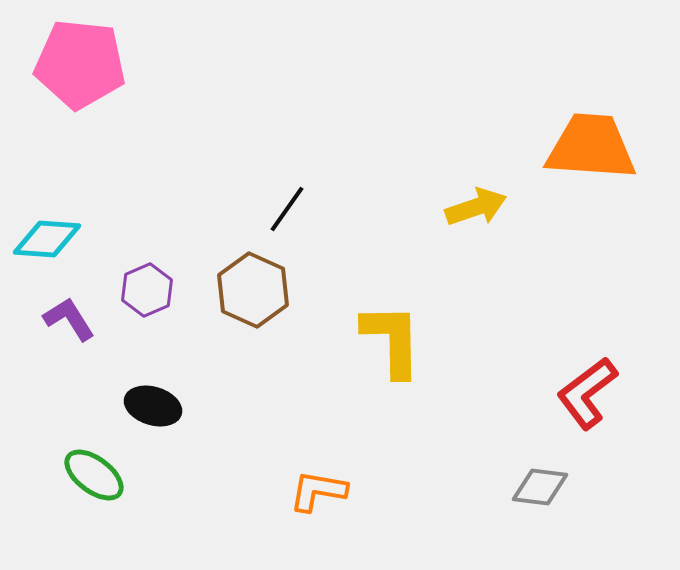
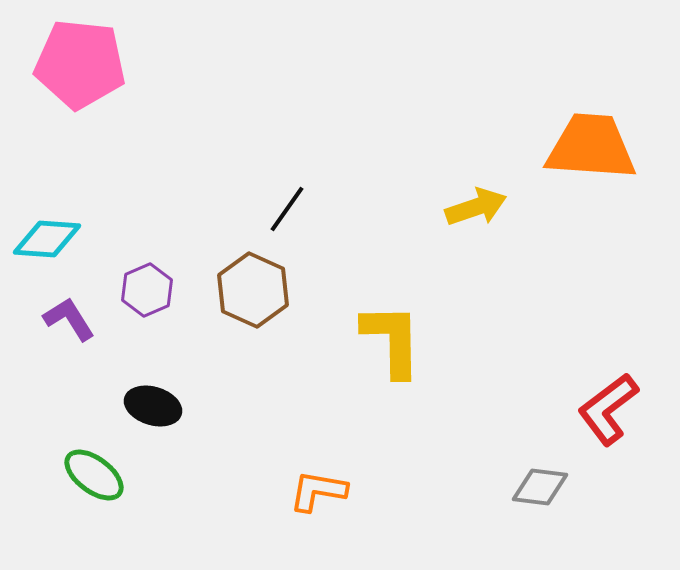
red L-shape: moved 21 px right, 16 px down
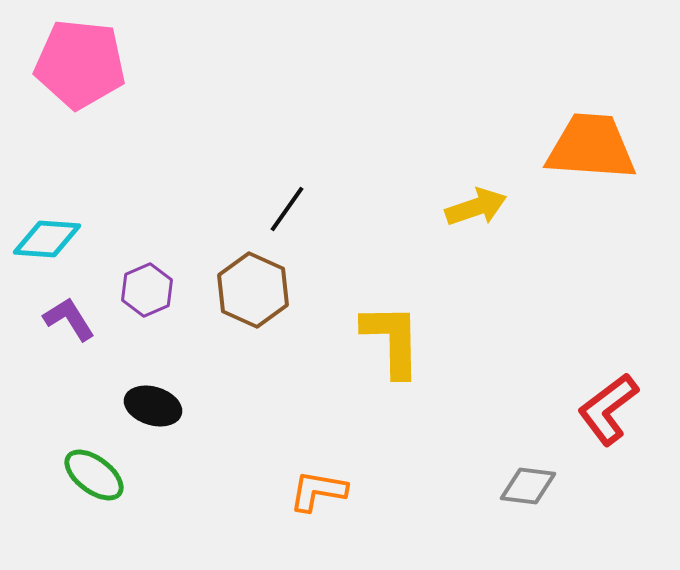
gray diamond: moved 12 px left, 1 px up
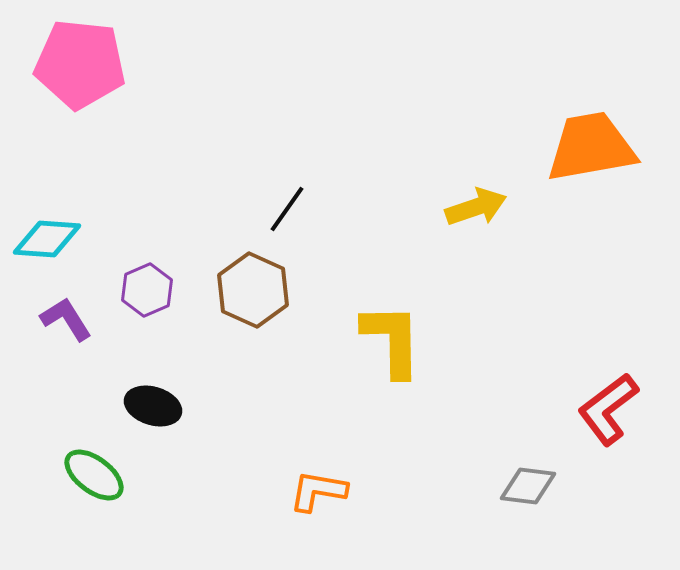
orange trapezoid: rotated 14 degrees counterclockwise
purple L-shape: moved 3 px left
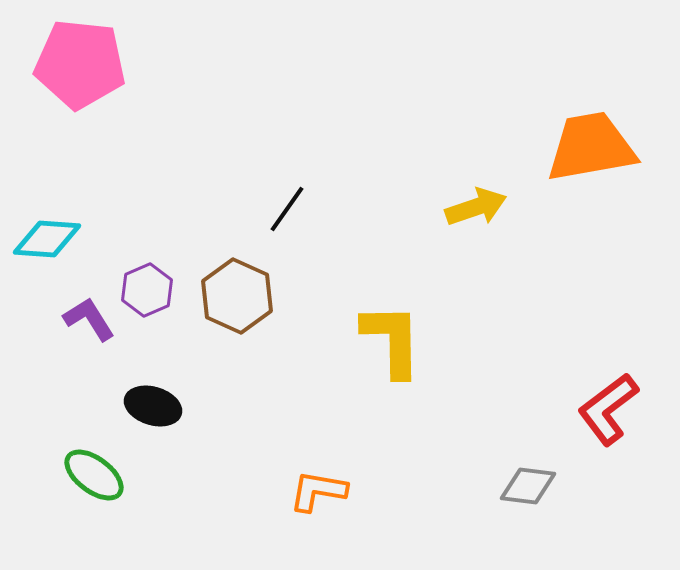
brown hexagon: moved 16 px left, 6 px down
purple L-shape: moved 23 px right
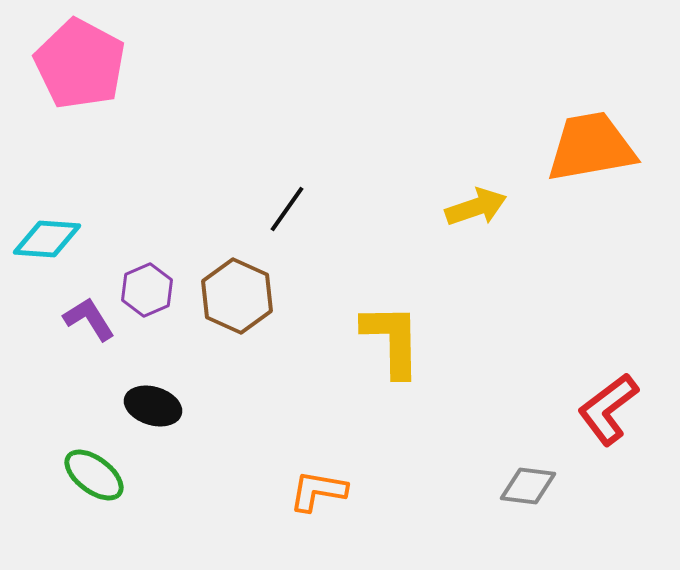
pink pentagon: rotated 22 degrees clockwise
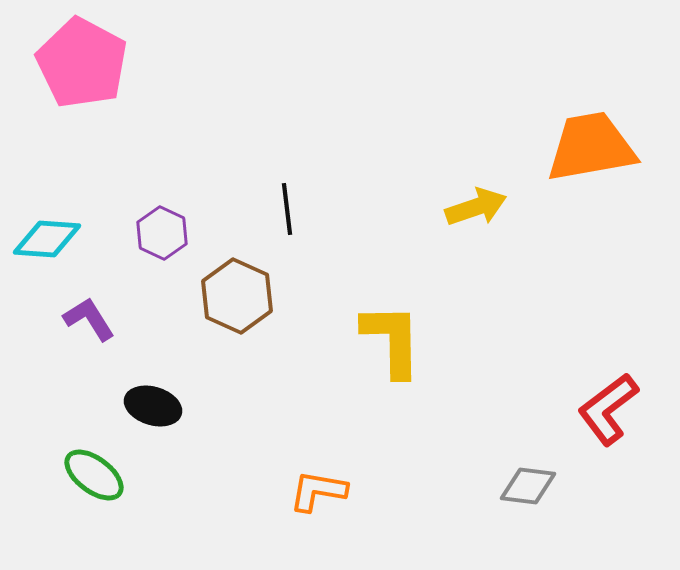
pink pentagon: moved 2 px right, 1 px up
black line: rotated 42 degrees counterclockwise
purple hexagon: moved 15 px right, 57 px up; rotated 12 degrees counterclockwise
